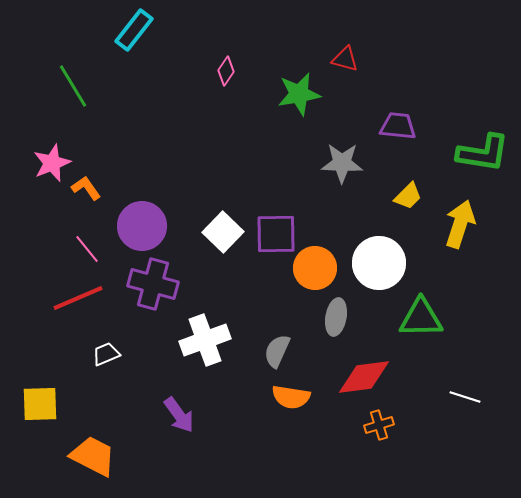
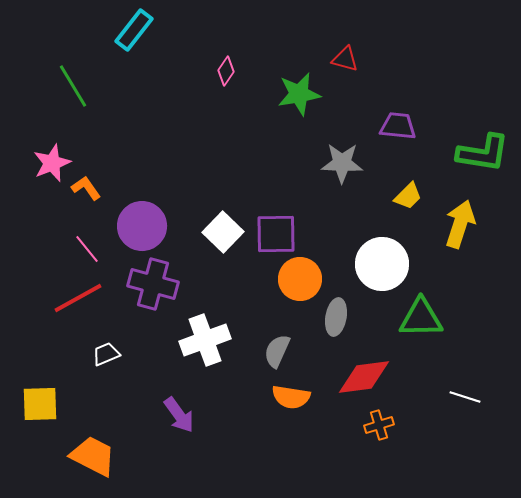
white circle: moved 3 px right, 1 px down
orange circle: moved 15 px left, 11 px down
red line: rotated 6 degrees counterclockwise
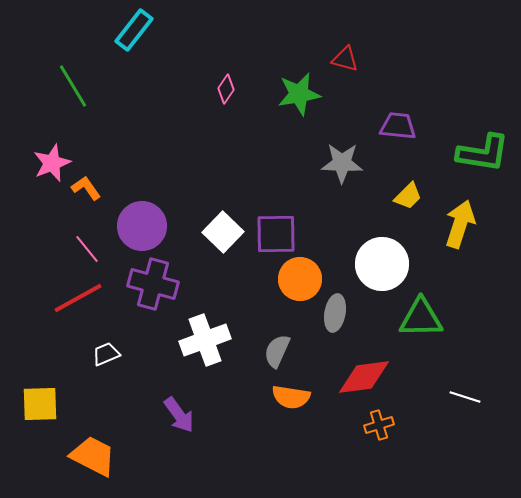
pink diamond: moved 18 px down
gray ellipse: moved 1 px left, 4 px up
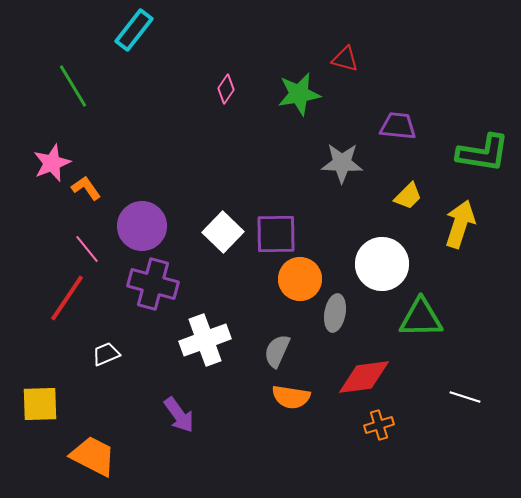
red line: moved 11 px left; rotated 27 degrees counterclockwise
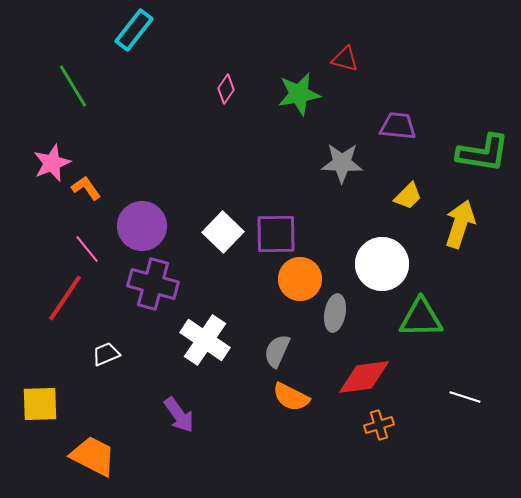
red line: moved 2 px left
white cross: rotated 36 degrees counterclockwise
orange semicircle: rotated 18 degrees clockwise
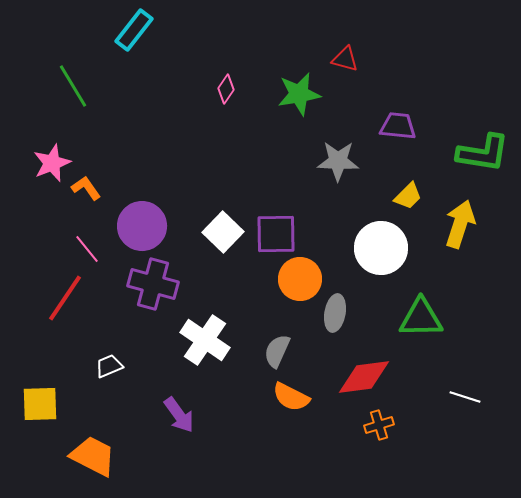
gray star: moved 4 px left, 2 px up
white circle: moved 1 px left, 16 px up
white trapezoid: moved 3 px right, 12 px down
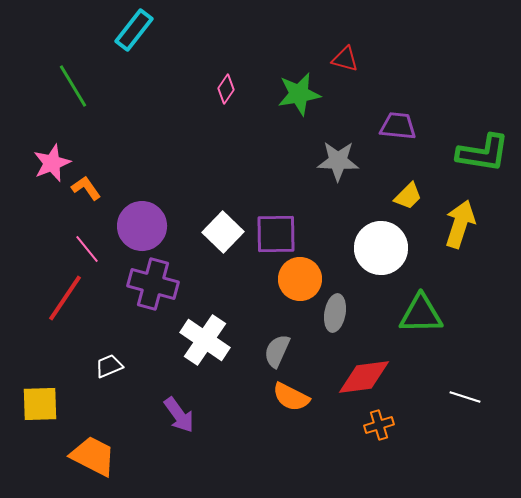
green triangle: moved 4 px up
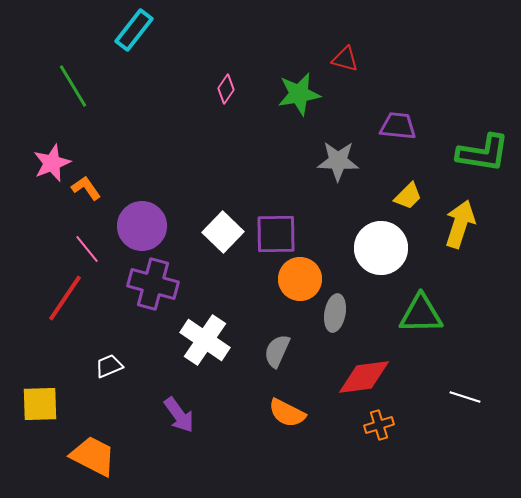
orange semicircle: moved 4 px left, 16 px down
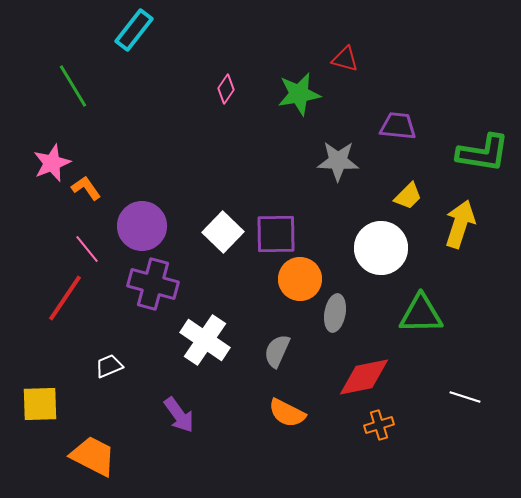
red diamond: rotated 4 degrees counterclockwise
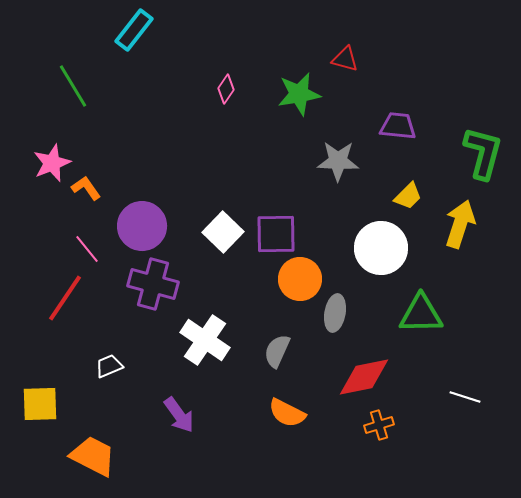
green L-shape: rotated 84 degrees counterclockwise
